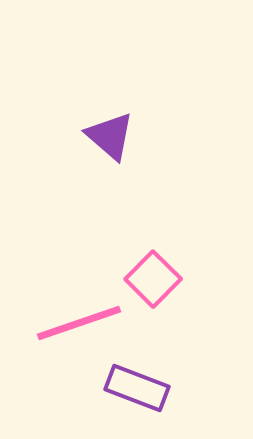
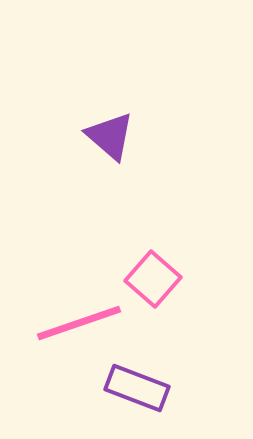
pink square: rotated 4 degrees counterclockwise
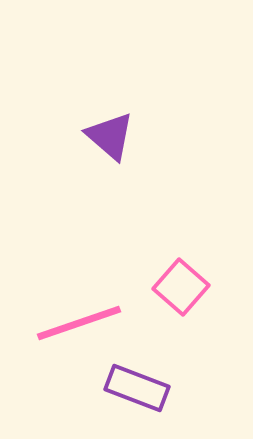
pink square: moved 28 px right, 8 px down
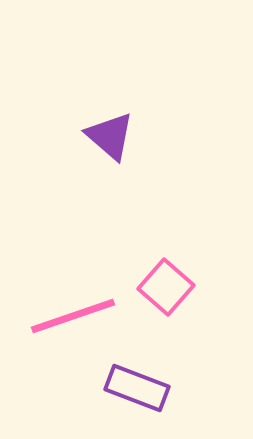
pink square: moved 15 px left
pink line: moved 6 px left, 7 px up
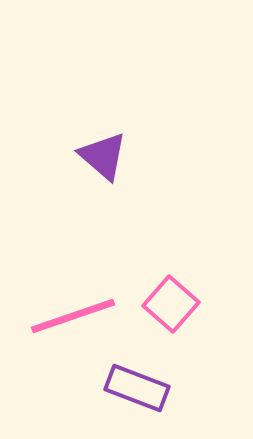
purple triangle: moved 7 px left, 20 px down
pink square: moved 5 px right, 17 px down
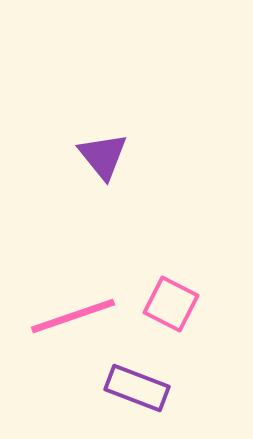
purple triangle: rotated 10 degrees clockwise
pink square: rotated 14 degrees counterclockwise
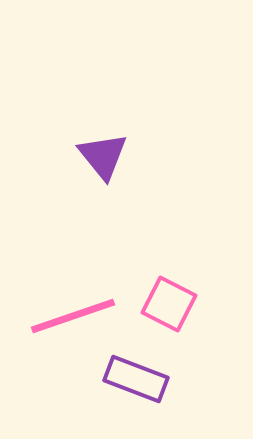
pink square: moved 2 px left
purple rectangle: moved 1 px left, 9 px up
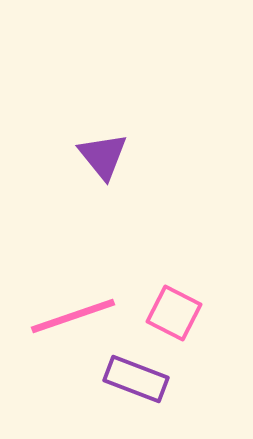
pink square: moved 5 px right, 9 px down
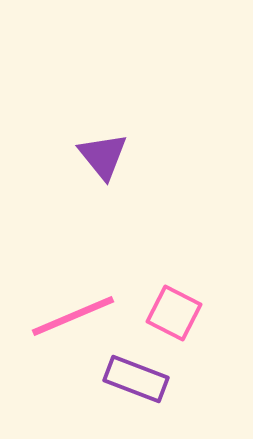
pink line: rotated 4 degrees counterclockwise
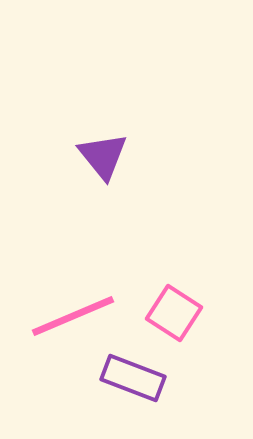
pink square: rotated 6 degrees clockwise
purple rectangle: moved 3 px left, 1 px up
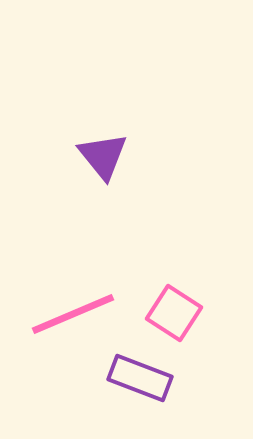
pink line: moved 2 px up
purple rectangle: moved 7 px right
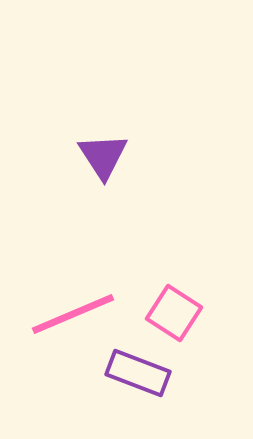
purple triangle: rotated 6 degrees clockwise
purple rectangle: moved 2 px left, 5 px up
